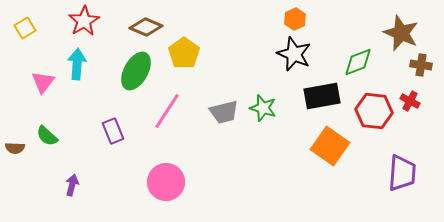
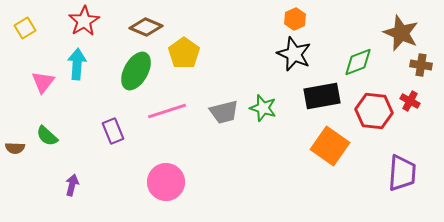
pink line: rotated 39 degrees clockwise
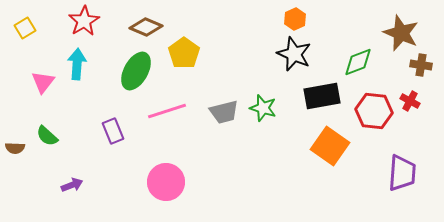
purple arrow: rotated 55 degrees clockwise
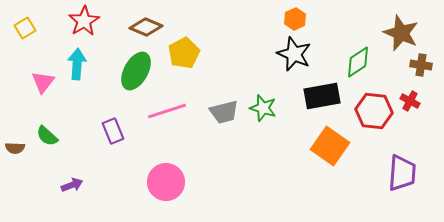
yellow pentagon: rotated 8 degrees clockwise
green diamond: rotated 12 degrees counterclockwise
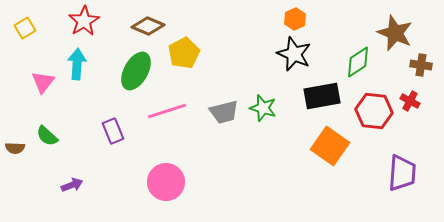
brown diamond: moved 2 px right, 1 px up
brown star: moved 6 px left
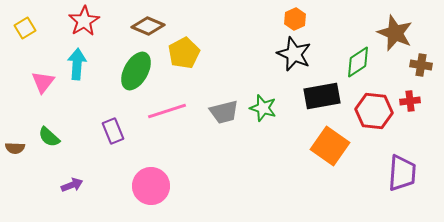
red cross: rotated 36 degrees counterclockwise
green semicircle: moved 2 px right, 1 px down
pink circle: moved 15 px left, 4 px down
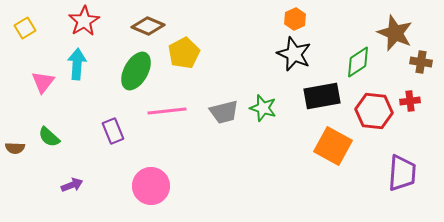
brown cross: moved 3 px up
pink line: rotated 12 degrees clockwise
orange square: moved 3 px right; rotated 6 degrees counterclockwise
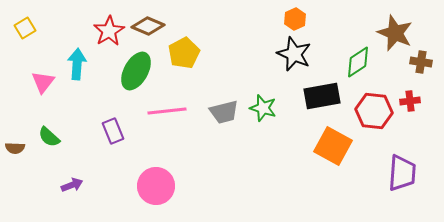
red star: moved 25 px right, 10 px down
pink circle: moved 5 px right
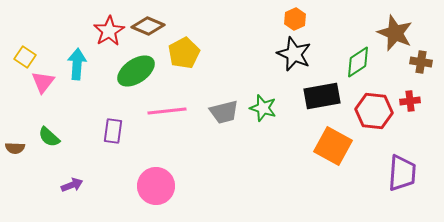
yellow square: moved 29 px down; rotated 25 degrees counterclockwise
green ellipse: rotated 27 degrees clockwise
purple rectangle: rotated 30 degrees clockwise
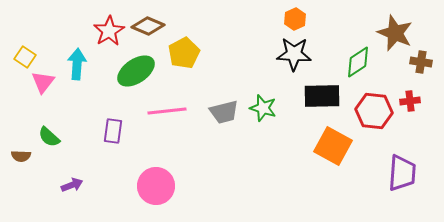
black star: rotated 20 degrees counterclockwise
black rectangle: rotated 9 degrees clockwise
brown semicircle: moved 6 px right, 8 px down
